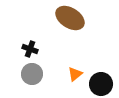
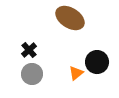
black cross: moved 1 px left, 1 px down; rotated 28 degrees clockwise
orange triangle: moved 1 px right, 1 px up
black circle: moved 4 px left, 22 px up
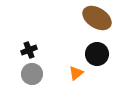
brown ellipse: moved 27 px right
black cross: rotated 21 degrees clockwise
black circle: moved 8 px up
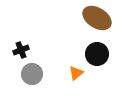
black cross: moved 8 px left
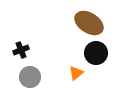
brown ellipse: moved 8 px left, 5 px down
black circle: moved 1 px left, 1 px up
gray circle: moved 2 px left, 3 px down
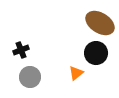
brown ellipse: moved 11 px right
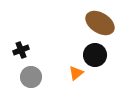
black circle: moved 1 px left, 2 px down
gray circle: moved 1 px right
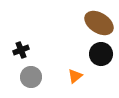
brown ellipse: moved 1 px left
black circle: moved 6 px right, 1 px up
orange triangle: moved 1 px left, 3 px down
